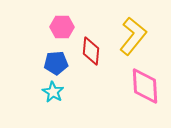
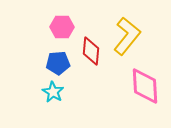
yellow L-shape: moved 6 px left
blue pentagon: moved 2 px right
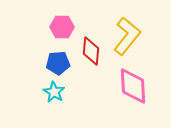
pink diamond: moved 12 px left
cyan star: moved 1 px right
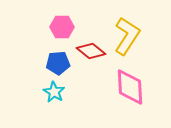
yellow L-shape: rotated 6 degrees counterclockwise
red diamond: rotated 56 degrees counterclockwise
pink diamond: moved 3 px left, 1 px down
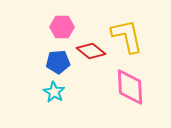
yellow L-shape: rotated 45 degrees counterclockwise
blue pentagon: moved 1 px up
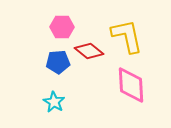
red diamond: moved 2 px left
pink diamond: moved 1 px right, 2 px up
cyan star: moved 10 px down
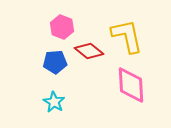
pink hexagon: rotated 20 degrees clockwise
blue pentagon: moved 3 px left
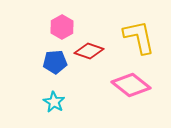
pink hexagon: rotated 10 degrees clockwise
yellow L-shape: moved 12 px right, 1 px down
red diamond: rotated 20 degrees counterclockwise
pink diamond: rotated 48 degrees counterclockwise
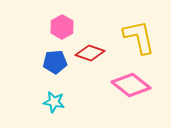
red diamond: moved 1 px right, 2 px down
cyan star: rotated 20 degrees counterclockwise
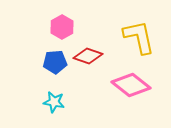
red diamond: moved 2 px left, 3 px down
